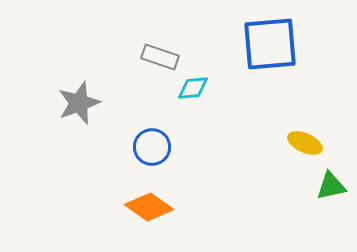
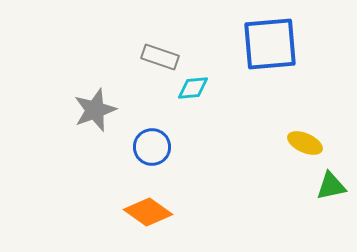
gray star: moved 16 px right, 7 px down
orange diamond: moved 1 px left, 5 px down
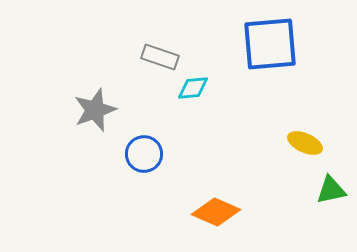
blue circle: moved 8 px left, 7 px down
green triangle: moved 4 px down
orange diamond: moved 68 px right; rotated 12 degrees counterclockwise
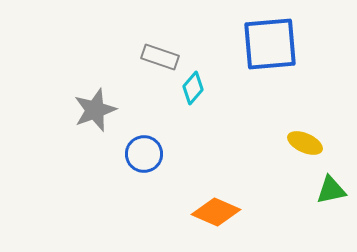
cyan diamond: rotated 44 degrees counterclockwise
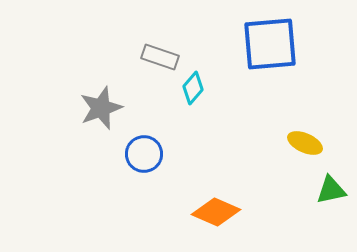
gray star: moved 6 px right, 2 px up
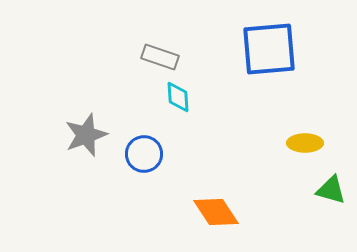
blue square: moved 1 px left, 5 px down
cyan diamond: moved 15 px left, 9 px down; rotated 44 degrees counterclockwise
gray star: moved 15 px left, 27 px down
yellow ellipse: rotated 24 degrees counterclockwise
green triangle: rotated 28 degrees clockwise
orange diamond: rotated 33 degrees clockwise
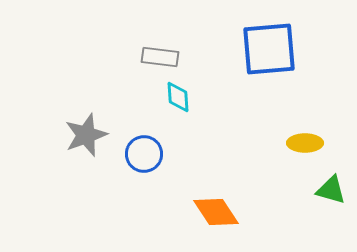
gray rectangle: rotated 12 degrees counterclockwise
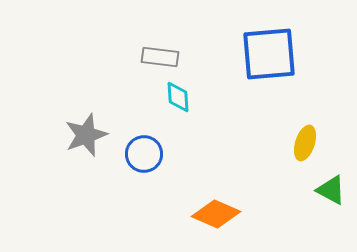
blue square: moved 5 px down
yellow ellipse: rotated 72 degrees counterclockwise
green triangle: rotated 12 degrees clockwise
orange diamond: moved 2 px down; rotated 33 degrees counterclockwise
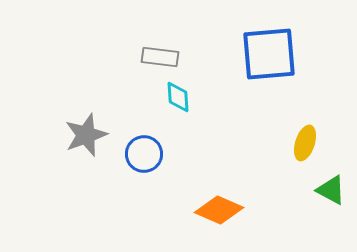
orange diamond: moved 3 px right, 4 px up
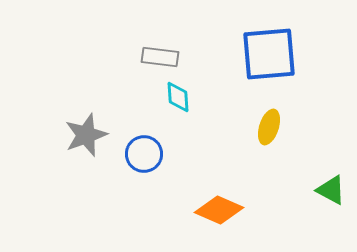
yellow ellipse: moved 36 px left, 16 px up
